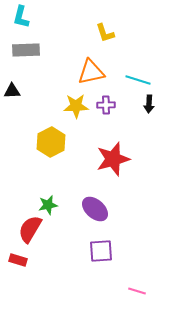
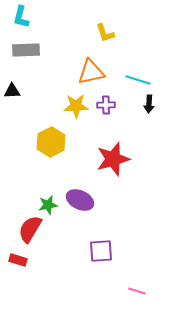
purple ellipse: moved 15 px left, 9 px up; rotated 16 degrees counterclockwise
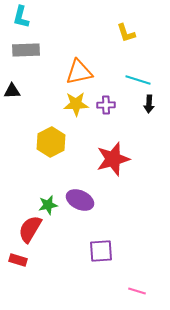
yellow L-shape: moved 21 px right
orange triangle: moved 12 px left
yellow star: moved 2 px up
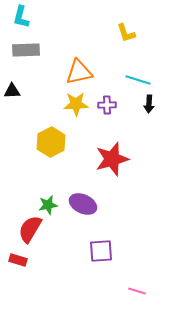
purple cross: moved 1 px right
red star: moved 1 px left
purple ellipse: moved 3 px right, 4 px down
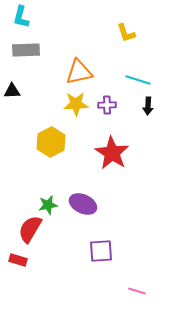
black arrow: moved 1 px left, 2 px down
red star: moved 6 px up; rotated 24 degrees counterclockwise
